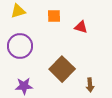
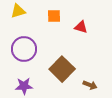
purple circle: moved 4 px right, 3 px down
brown arrow: rotated 64 degrees counterclockwise
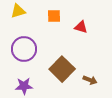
brown arrow: moved 5 px up
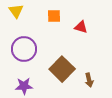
yellow triangle: moved 2 px left; rotated 49 degrees counterclockwise
brown arrow: moved 1 px left; rotated 56 degrees clockwise
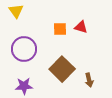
orange square: moved 6 px right, 13 px down
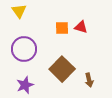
yellow triangle: moved 3 px right
orange square: moved 2 px right, 1 px up
purple star: moved 1 px right, 1 px up; rotated 18 degrees counterclockwise
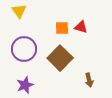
brown square: moved 2 px left, 11 px up
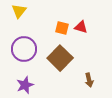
yellow triangle: rotated 14 degrees clockwise
orange square: rotated 16 degrees clockwise
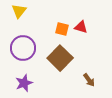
orange square: moved 1 px down
purple circle: moved 1 px left, 1 px up
brown arrow: rotated 24 degrees counterclockwise
purple star: moved 1 px left, 2 px up
